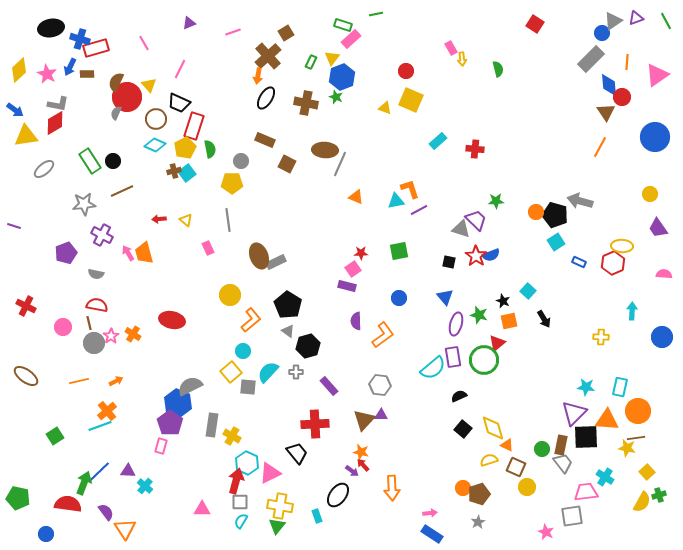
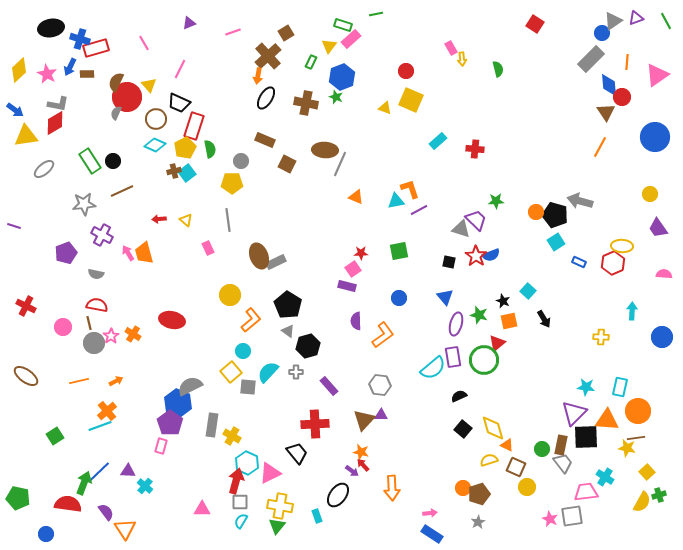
yellow triangle at (332, 58): moved 3 px left, 12 px up
pink star at (546, 532): moved 4 px right, 13 px up
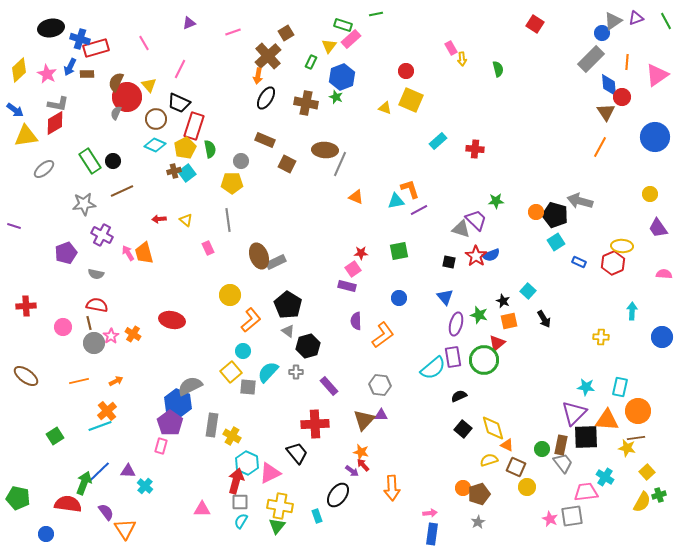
red cross at (26, 306): rotated 30 degrees counterclockwise
blue rectangle at (432, 534): rotated 65 degrees clockwise
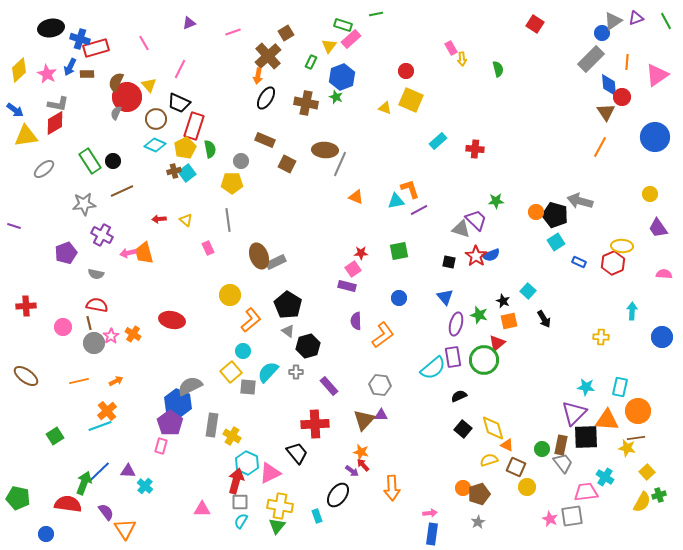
pink arrow at (128, 253): rotated 70 degrees counterclockwise
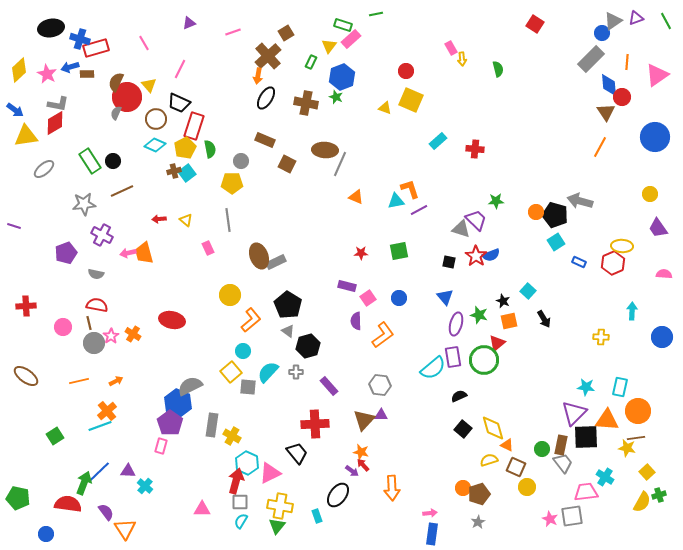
blue arrow at (70, 67): rotated 48 degrees clockwise
pink square at (353, 269): moved 15 px right, 29 px down
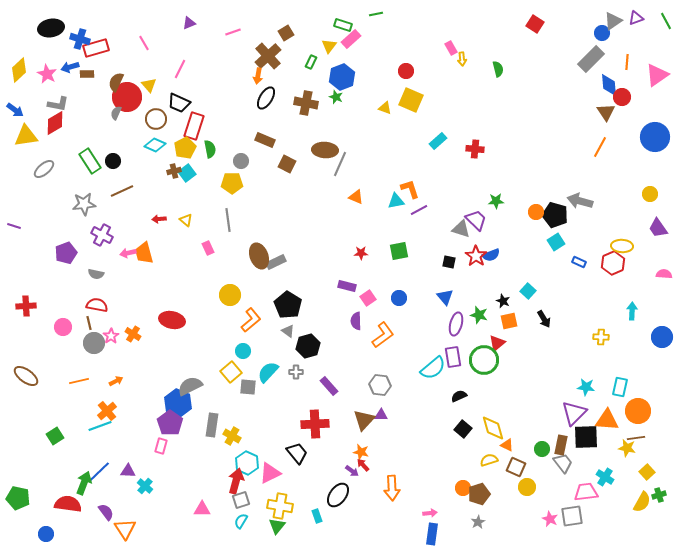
gray square at (240, 502): moved 1 px right, 2 px up; rotated 18 degrees counterclockwise
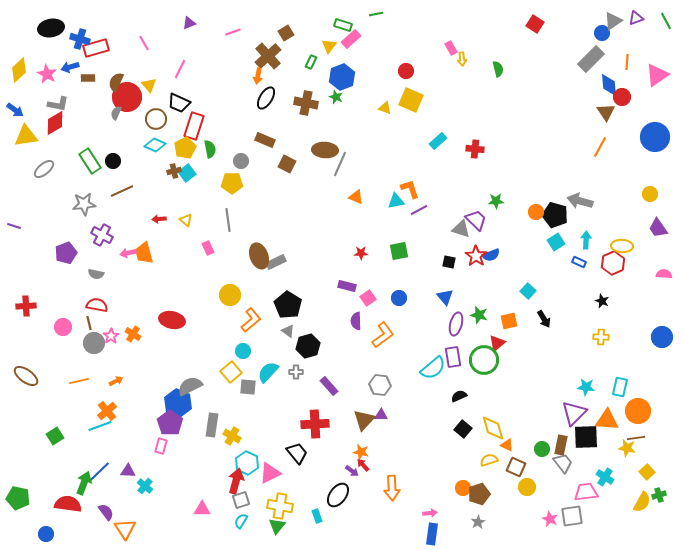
brown rectangle at (87, 74): moved 1 px right, 4 px down
black star at (503, 301): moved 99 px right
cyan arrow at (632, 311): moved 46 px left, 71 px up
